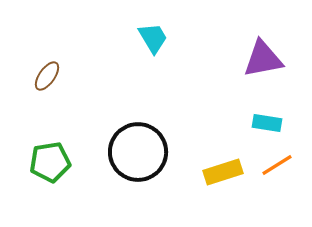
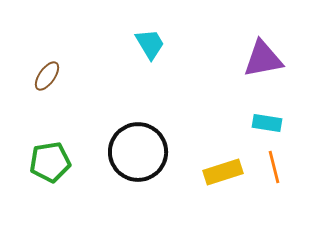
cyan trapezoid: moved 3 px left, 6 px down
orange line: moved 3 px left, 2 px down; rotated 72 degrees counterclockwise
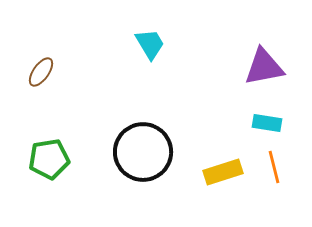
purple triangle: moved 1 px right, 8 px down
brown ellipse: moved 6 px left, 4 px up
black circle: moved 5 px right
green pentagon: moved 1 px left, 3 px up
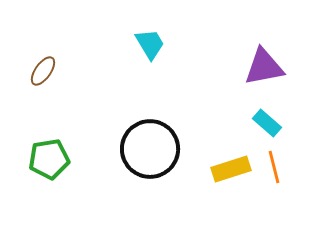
brown ellipse: moved 2 px right, 1 px up
cyan rectangle: rotated 32 degrees clockwise
black circle: moved 7 px right, 3 px up
yellow rectangle: moved 8 px right, 3 px up
